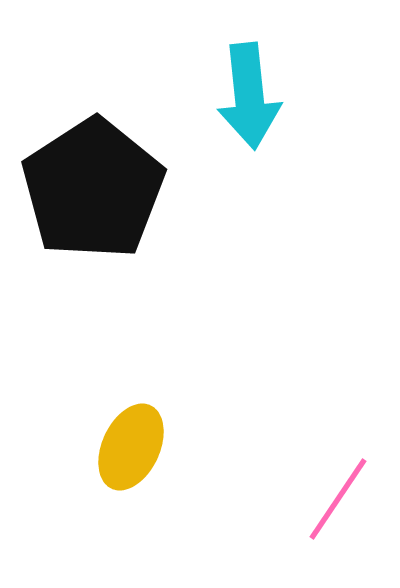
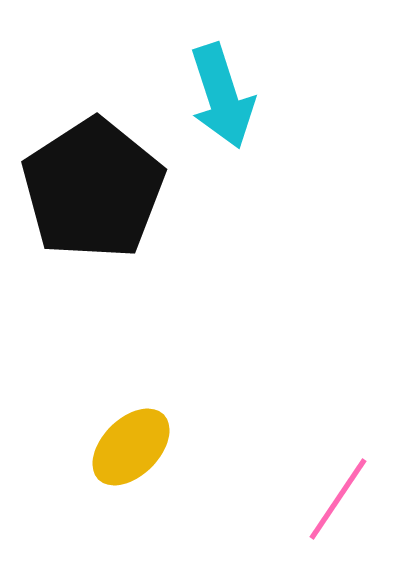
cyan arrow: moved 27 px left; rotated 12 degrees counterclockwise
yellow ellipse: rotated 20 degrees clockwise
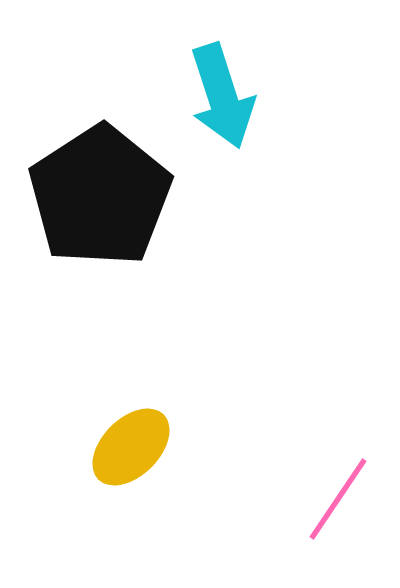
black pentagon: moved 7 px right, 7 px down
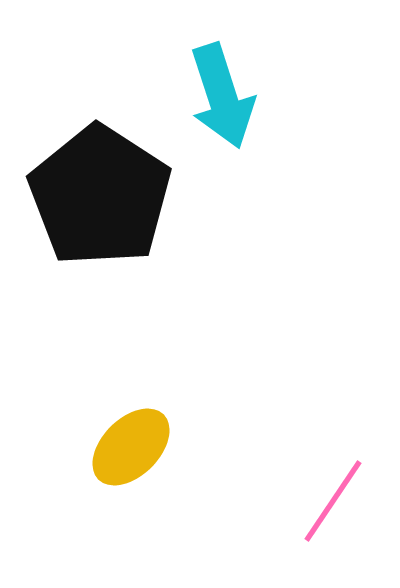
black pentagon: rotated 6 degrees counterclockwise
pink line: moved 5 px left, 2 px down
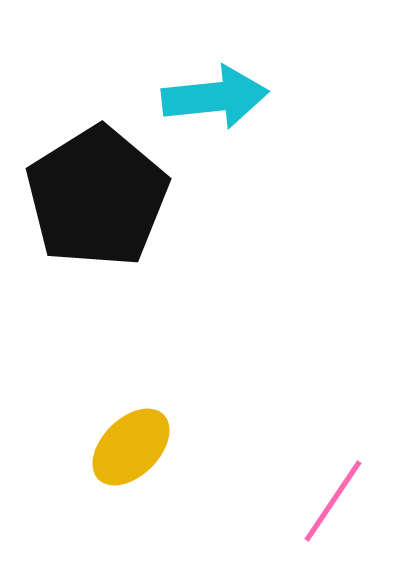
cyan arrow: moved 7 px left, 1 px down; rotated 78 degrees counterclockwise
black pentagon: moved 3 px left, 1 px down; rotated 7 degrees clockwise
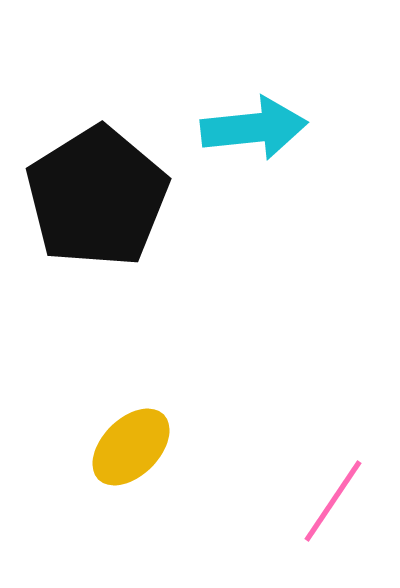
cyan arrow: moved 39 px right, 31 px down
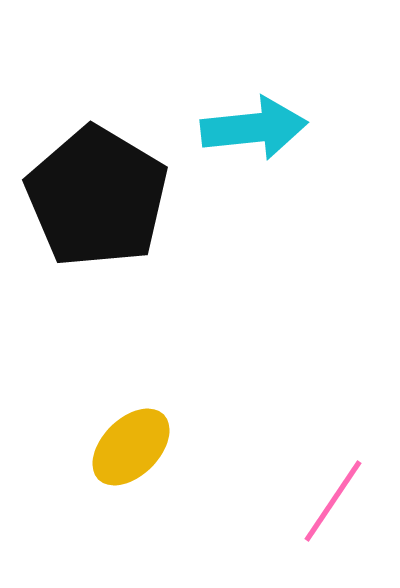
black pentagon: rotated 9 degrees counterclockwise
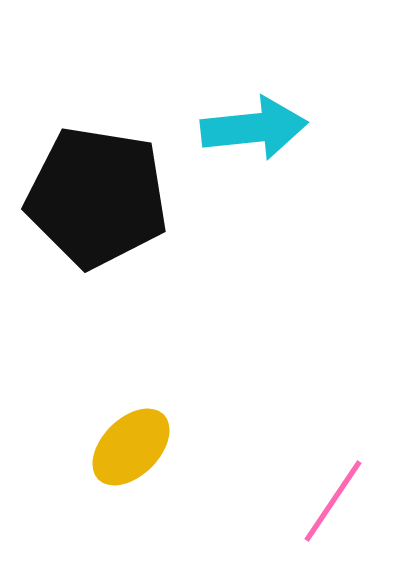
black pentagon: rotated 22 degrees counterclockwise
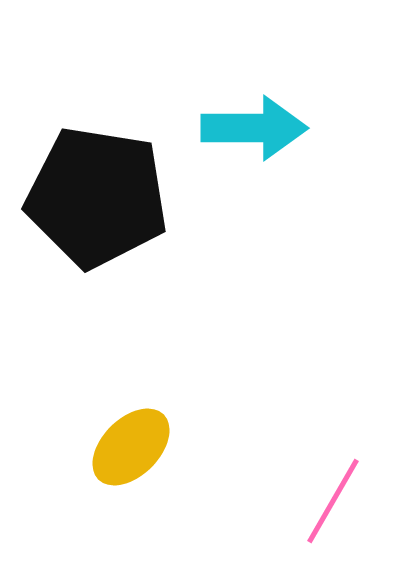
cyan arrow: rotated 6 degrees clockwise
pink line: rotated 4 degrees counterclockwise
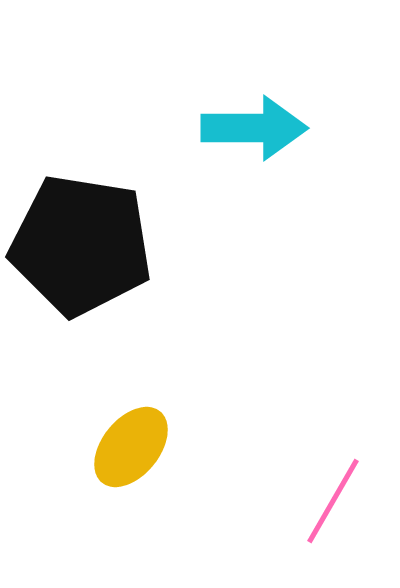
black pentagon: moved 16 px left, 48 px down
yellow ellipse: rotated 6 degrees counterclockwise
